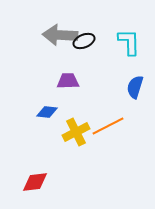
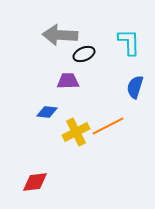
black ellipse: moved 13 px down
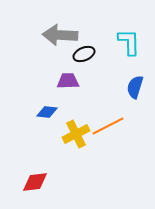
yellow cross: moved 2 px down
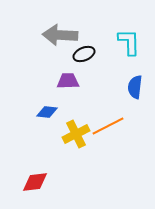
blue semicircle: rotated 10 degrees counterclockwise
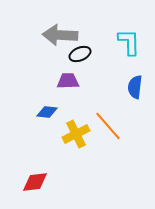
black ellipse: moved 4 px left
orange line: rotated 76 degrees clockwise
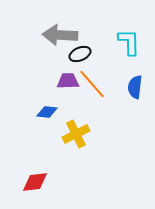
orange line: moved 16 px left, 42 px up
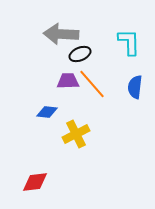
gray arrow: moved 1 px right, 1 px up
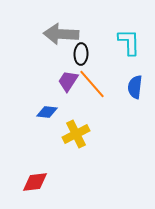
black ellipse: moved 1 px right; rotated 65 degrees counterclockwise
purple trapezoid: rotated 55 degrees counterclockwise
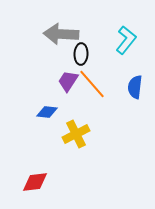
cyan L-shape: moved 3 px left, 2 px up; rotated 40 degrees clockwise
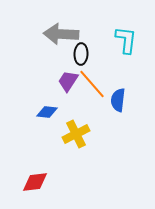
cyan L-shape: rotated 32 degrees counterclockwise
blue semicircle: moved 17 px left, 13 px down
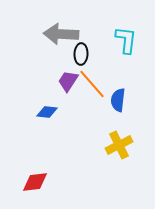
yellow cross: moved 43 px right, 11 px down
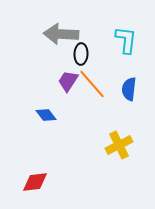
blue semicircle: moved 11 px right, 11 px up
blue diamond: moved 1 px left, 3 px down; rotated 45 degrees clockwise
